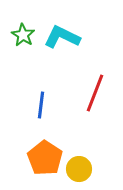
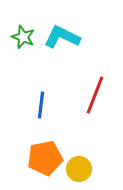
green star: moved 2 px down; rotated 10 degrees counterclockwise
red line: moved 2 px down
orange pentagon: rotated 28 degrees clockwise
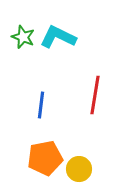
cyan L-shape: moved 4 px left
red line: rotated 12 degrees counterclockwise
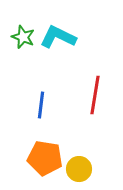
orange pentagon: rotated 20 degrees clockwise
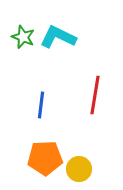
orange pentagon: rotated 12 degrees counterclockwise
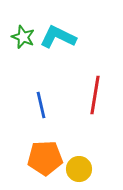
blue line: rotated 20 degrees counterclockwise
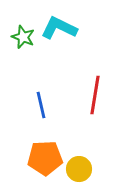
cyan L-shape: moved 1 px right, 9 px up
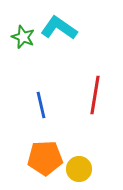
cyan L-shape: rotated 9 degrees clockwise
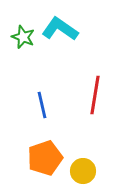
cyan L-shape: moved 1 px right, 1 px down
blue line: moved 1 px right
orange pentagon: rotated 16 degrees counterclockwise
yellow circle: moved 4 px right, 2 px down
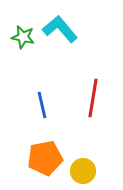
cyan L-shape: rotated 15 degrees clockwise
green star: rotated 10 degrees counterclockwise
red line: moved 2 px left, 3 px down
orange pentagon: rotated 8 degrees clockwise
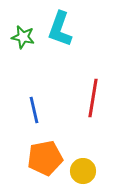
cyan L-shape: rotated 120 degrees counterclockwise
blue line: moved 8 px left, 5 px down
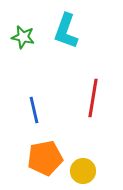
cyan L-shape: moved 6 px right, 2 px down
